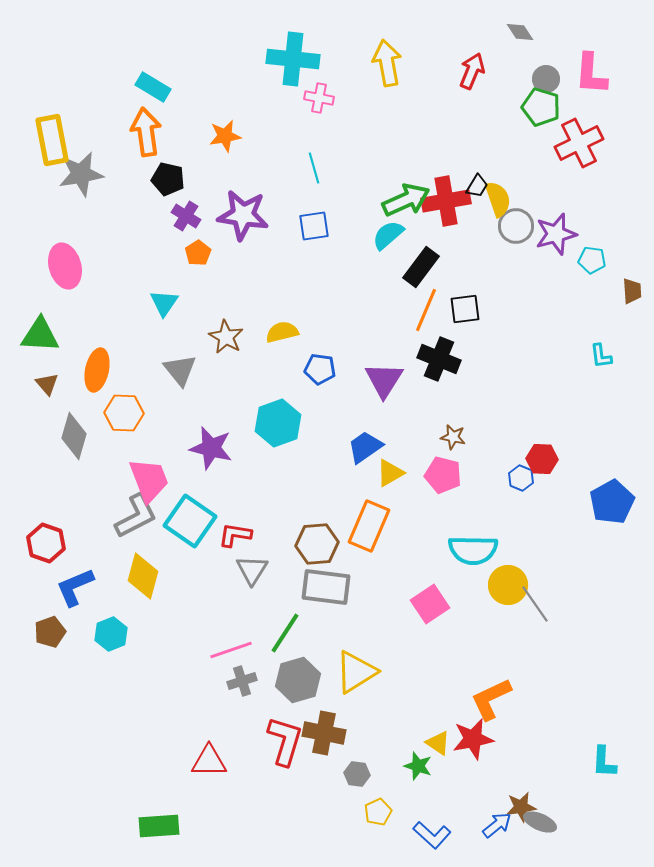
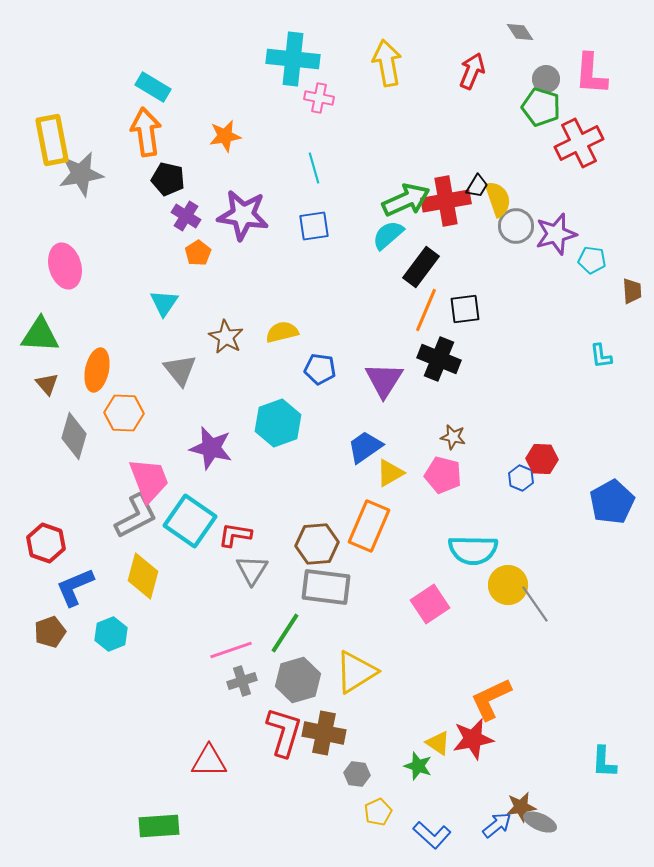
red L-shape at (285, 741): moved 1 px left, 9 px up
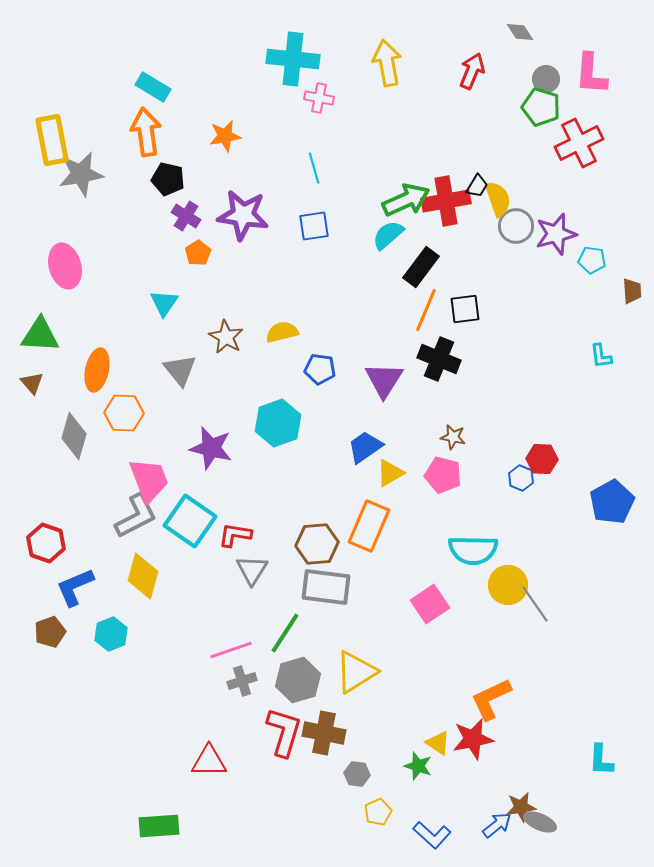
brown triangle at (47, 384): moved 15 px left, 1 px up
cyan L-shape at (604, 762): moved 3 px left, 2 px up
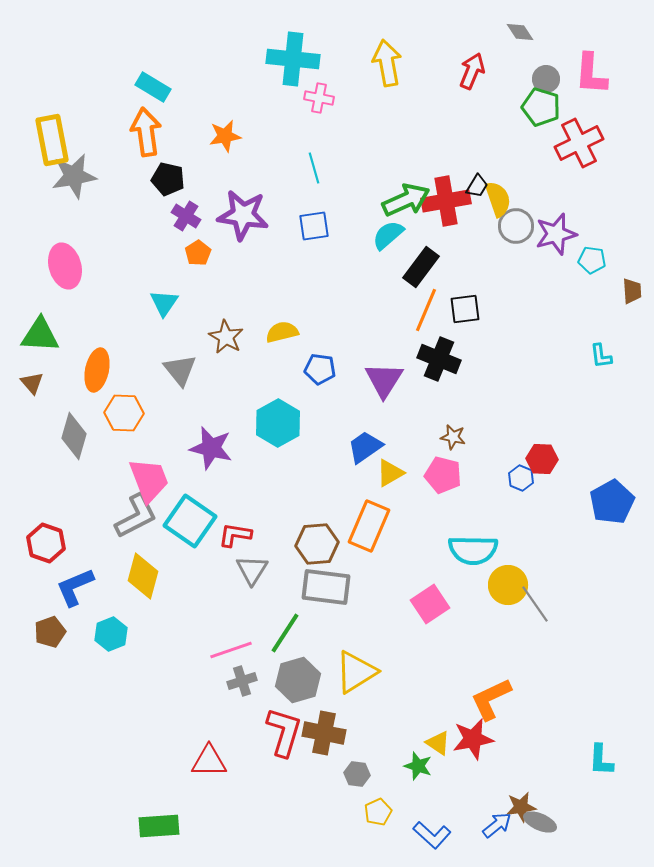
gray star at (81, 174): moved 7 px left, 2 px down
cyan hexagon at (278, 423): rotated 9 degrees counterclockwise
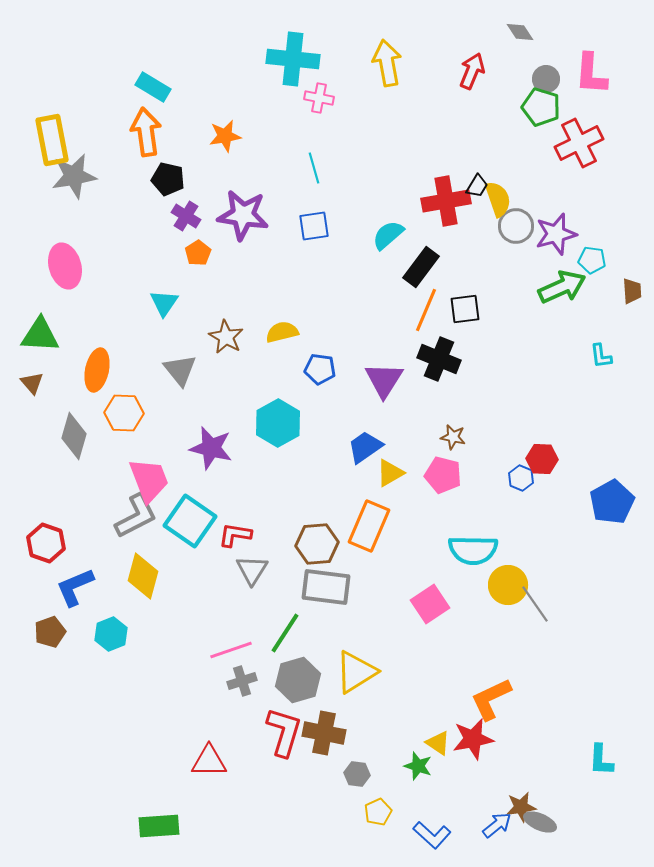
green arrow at (406, 200): moved 156 px right, 87 px down
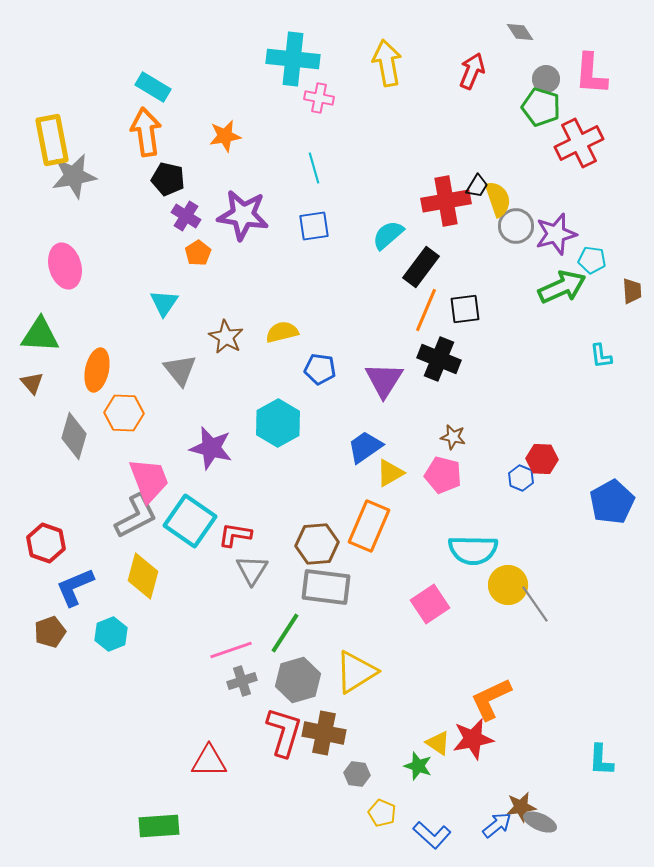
yellow pentagon at (378, 812): moved 4 px right, 1 px down; rotated 24 degrees counterclockwise
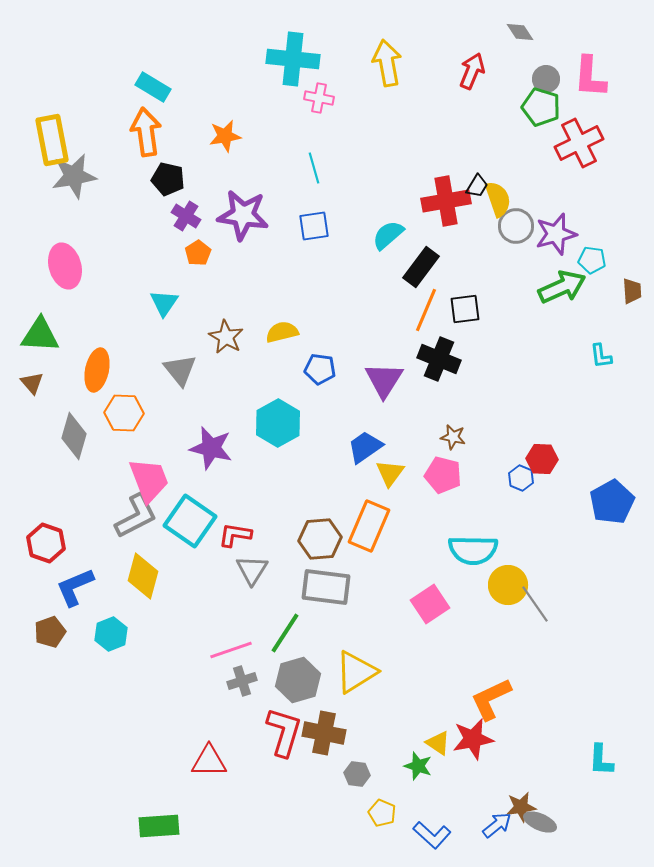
pink L-shape at (591, 74): moved 1 px left, 3 px down
yellow triangle at (390, 473): rotated 24 degrees counterclockwise
brown hexagon at (317, 544): moved 3 px right, 5 px up
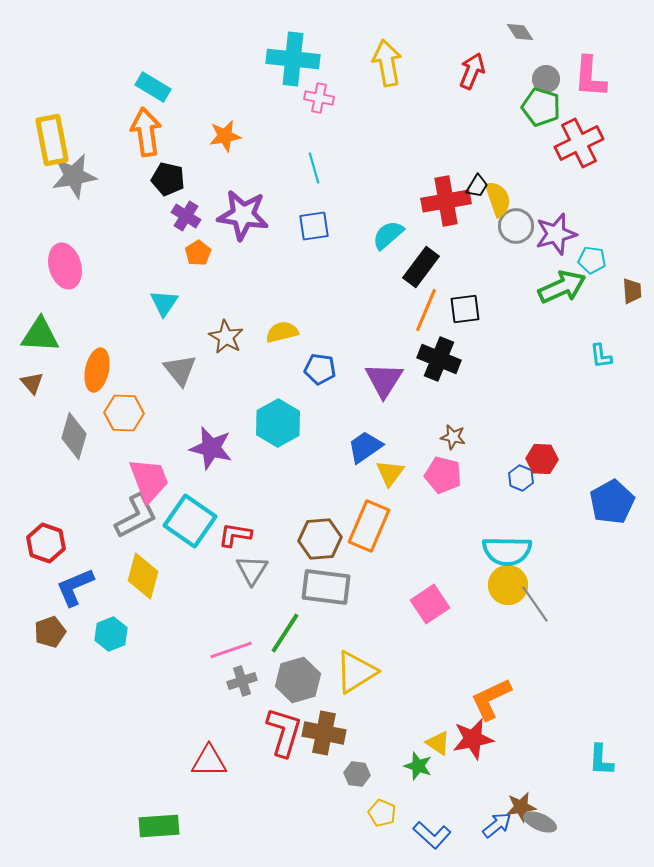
cyan semicircle at (473, 550): moved 34 px right, 1 px down
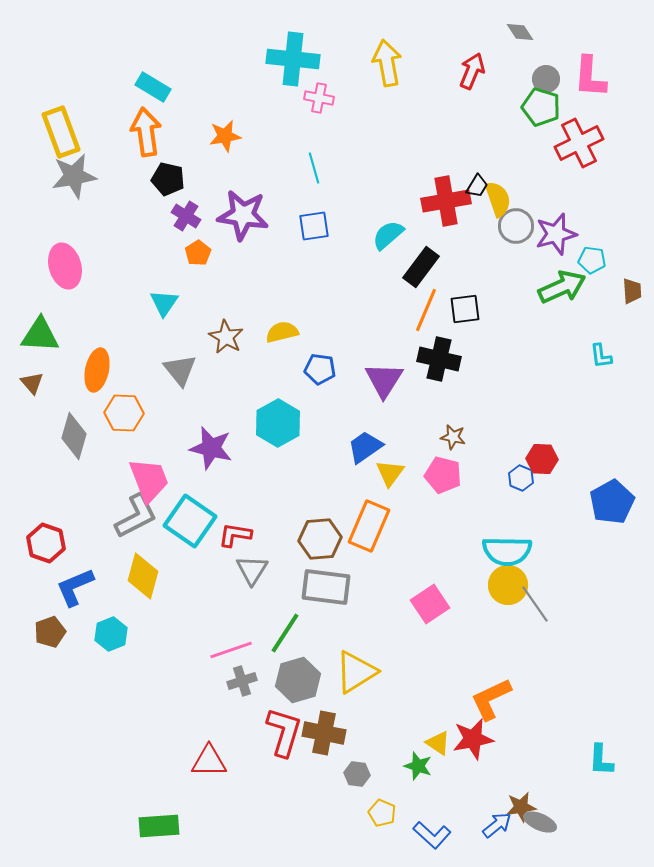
yellow rectangle at (52, 140): moved 9 px right, 8 px up; rotated 9 degrees counterclockwise
black cross at (439, 359): rotated 9 degrees counterclockwise
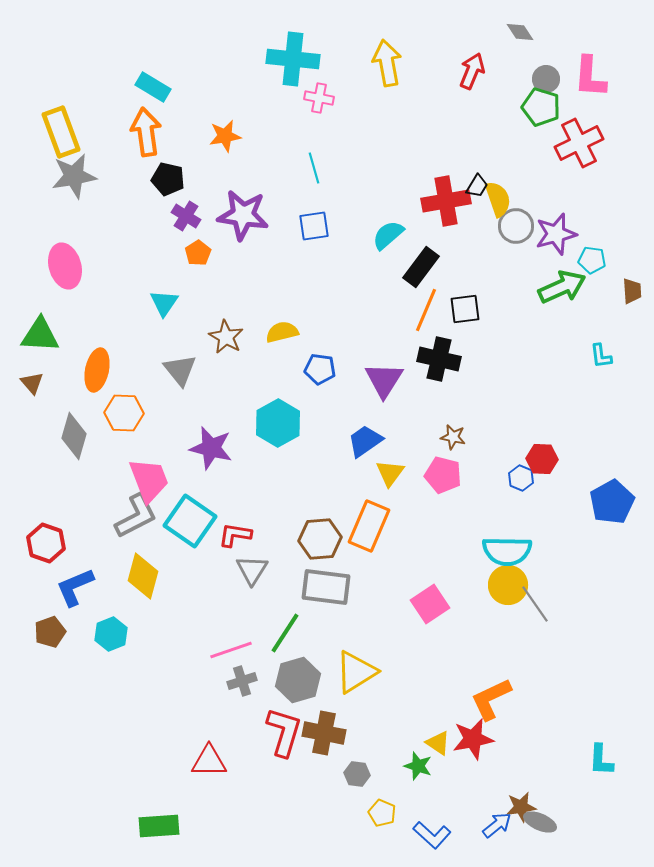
blue trapezoid at (365, 447): moved 6 px up
